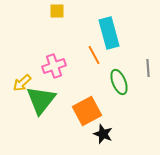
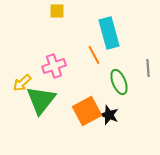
black star: moved 6 px right, 19 px up
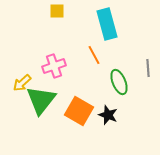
cyan rectangle: moved 2 px left, 9 px up
orange square: moved 8 px left; rotated 32 degrees counterclockwise
black star: moved 1 px left
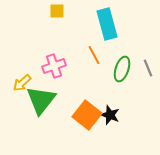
gray line: rotated 18 degrees counterclockwise
green ellipse: moved 3 px right, 13 px up; rotated 40 degrees clockwise
orange square: moved 8 px right, 4 px down; rotated 8 degrees clockwise
black star: moved 2 px right
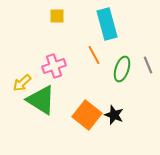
yellow square: moved 5 px down
gray line: moved 3 px up
green triangle: rotated 36 degrees counterclockwise
black star: moved 4 px right
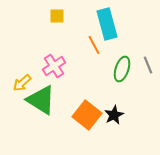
orange line: moved 10 px up
pink cross: rotated 15 degrees counterclockwise
black star: rotated 24 degrees clockwise
